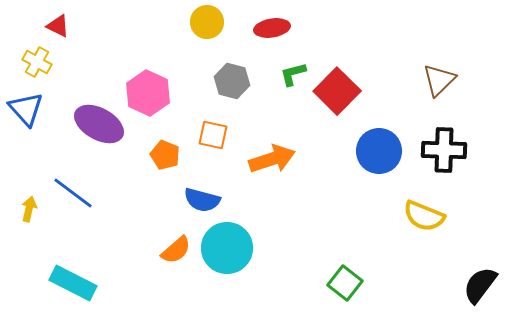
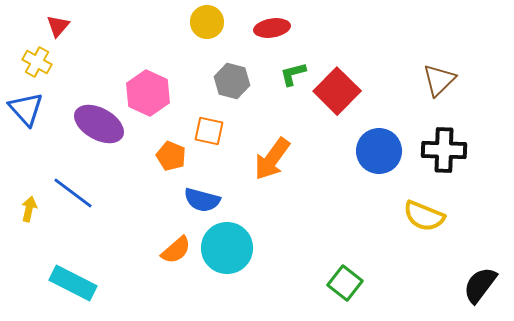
red triangle: rotated 45 degrees clockwise
orange square: moved 4 px left, 4 px up
orange pentagon: moved 6 px right, 1 px down
orange arrow: rotated 144 degrees clockwise
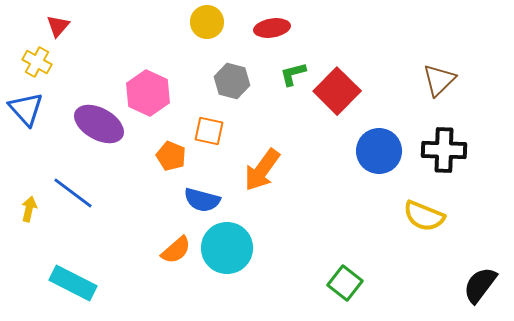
orange arrow: moved 10 px left, 11 px down
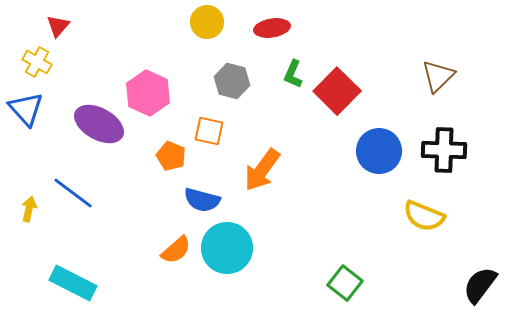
green L-shape: rotated 52 degrees counterclockwise
brown triangle: moved 1 px left, 4 px up
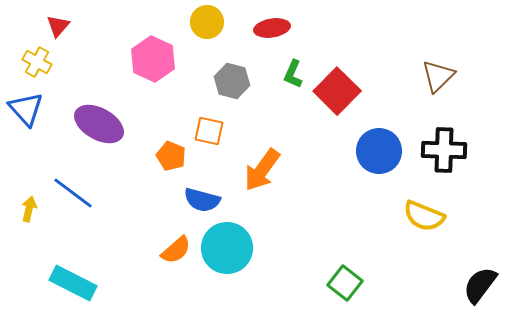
pink hexagon: moved 5 px right, 34 px up
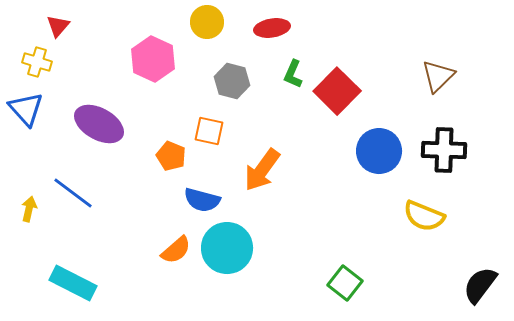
yellow cross: rotated 12 degrees counterclockwise
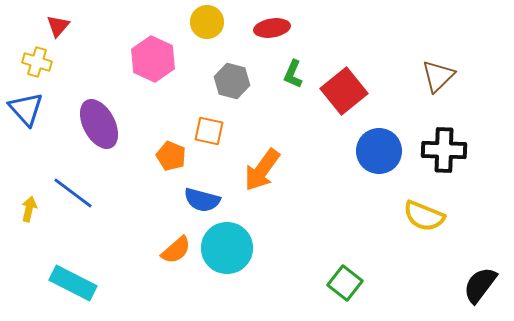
red square: moved 7 px right; rotated 6 degrees clockwise
purple ellipse: rotated 33 degrees clockwise
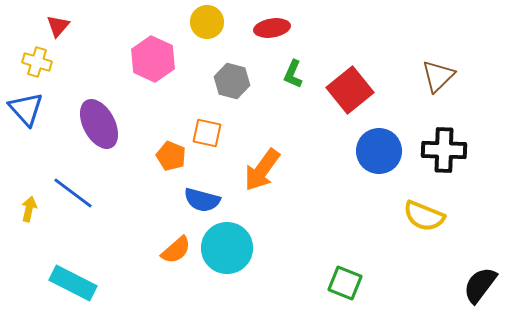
red square: moved 6 px right, 1 px up
orange square: moved 2 px left, 2 px down
green square: rotated 16 degrees counterclockwise
